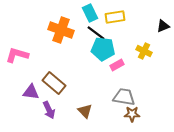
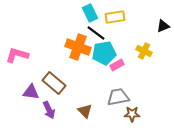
orange cross: moved 17 px right, 17 px down
cyan pentagon: moved 1 px right, 4 px down; rotated 15 degrees counterclockwise
gray trapezoid: moved 6 px left; rotated 20 degrees counterclockwise
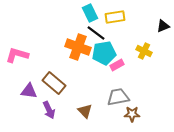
purple triangle: moved 2 px left, 1 px up
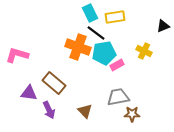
purple triangle: moved 2 px down
